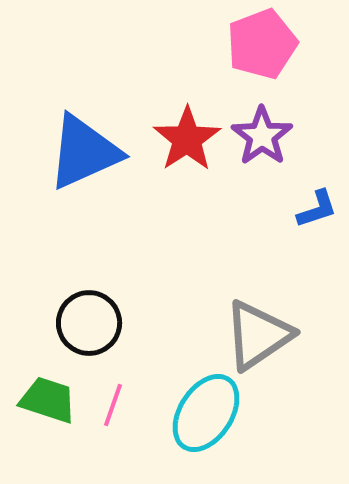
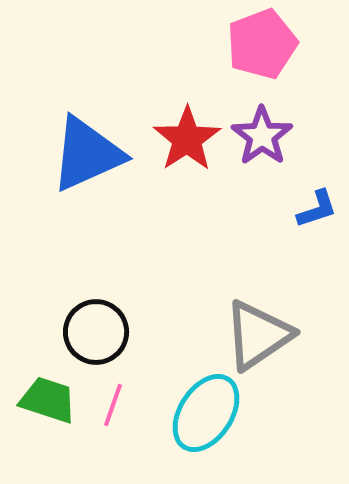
blue triangle: moved 3 px right, 2 px down
black circle: moved 7 px right, 9 px down
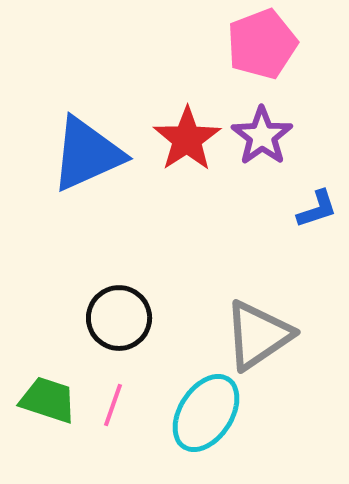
black circle: moved 23 px right, 14 px up
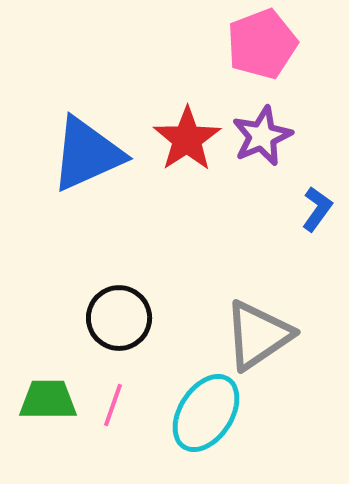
purple star: rotated 12 degrees clockwise
blue L-shape: rotated 36 degrees counterclockwise
green trapezoid: rotated 18 degrees counterclockwise
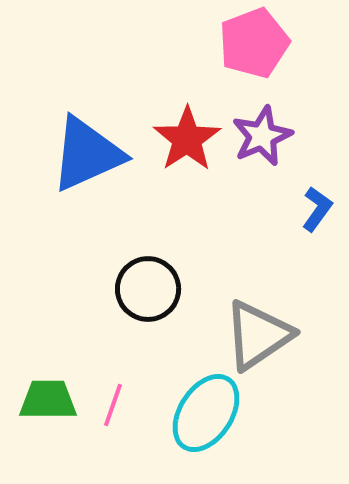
pink pentagon: moved 8 px left, 1 px up
black circle: moved 29 px right, 29 px up
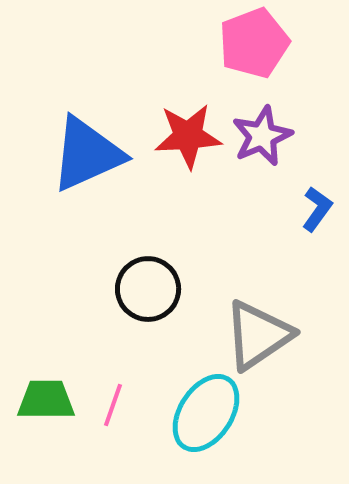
red star: moved 1 px right, 3 px up; rotated 30 degrees clockwise
green trapezoid: moved 2 px left
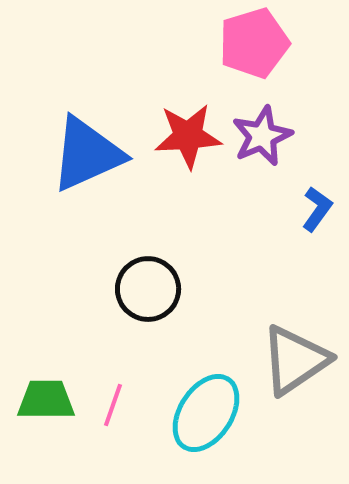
pink pentagon: rotated 4 degrees clockwise
gray triangle: moved 37 px right, 25 px down
